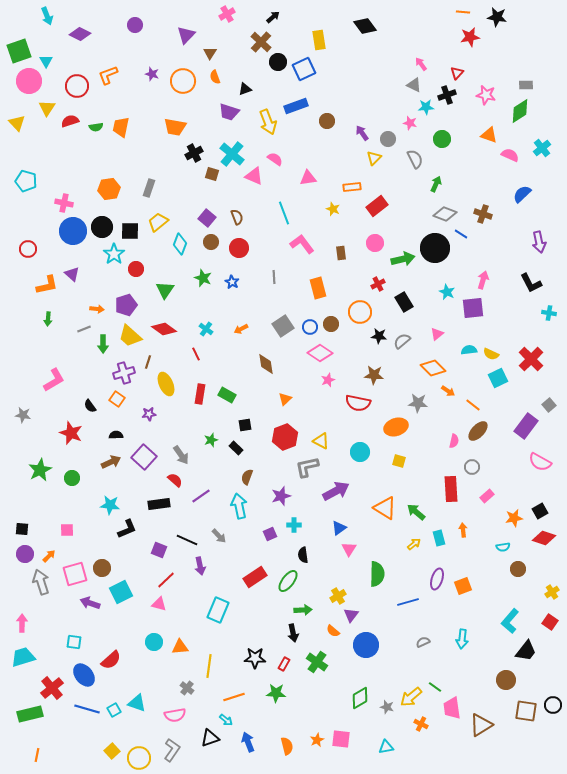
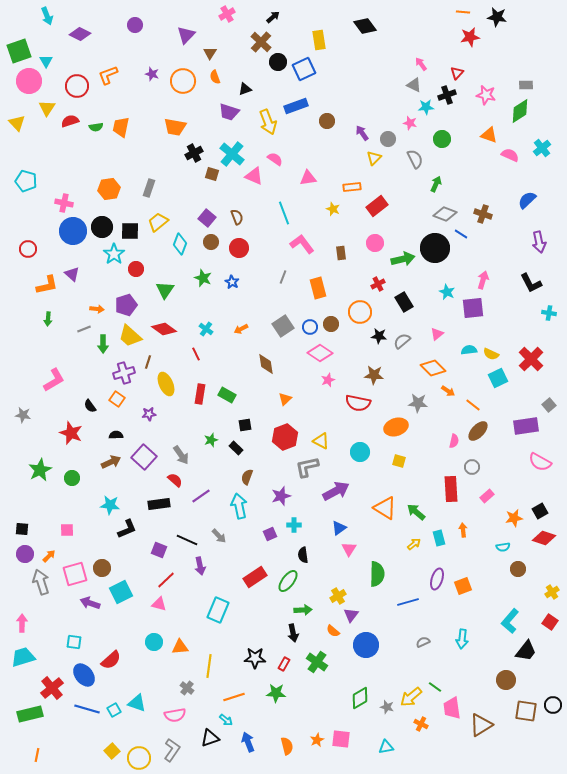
blue semicircle at (522, 194): moved 5 px right, 6 px down
gray line at (274, 277): moved 9 px right; rotated 24 degrees clockwise
purple rectangle at (526, 426): rotated 45 degrees clockwise
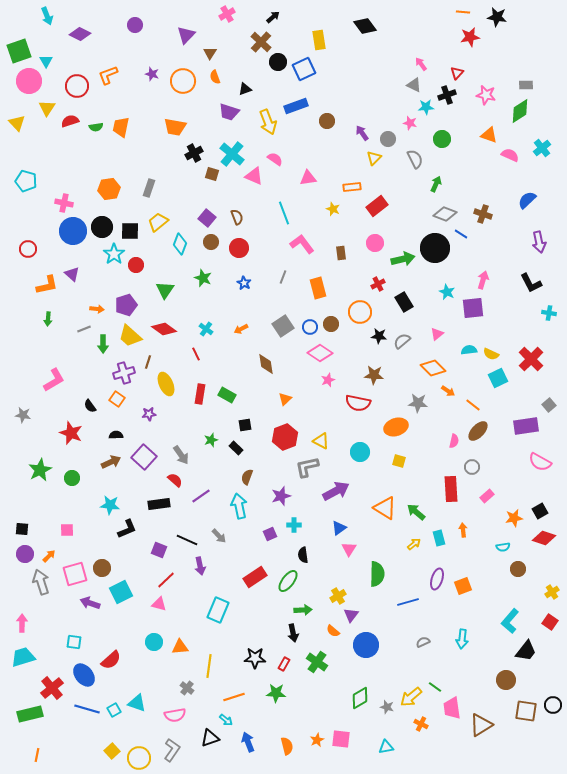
red circle at (136, 269): moved 4 px up
blue star at (232, 282): moved 12 px right, 1 px down
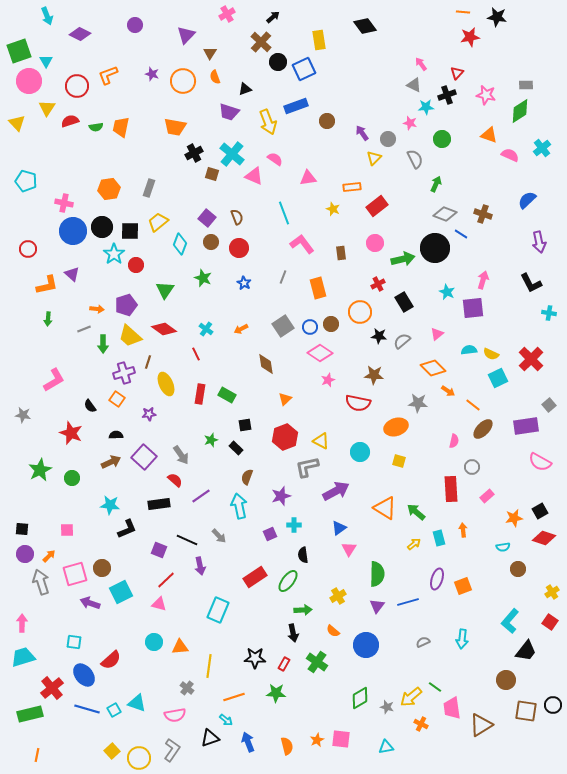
brown ellipse at (478, 431): moved 5 px right, 2 px up
purple triangle at (351, 615): moved 26 px right, 9 px up
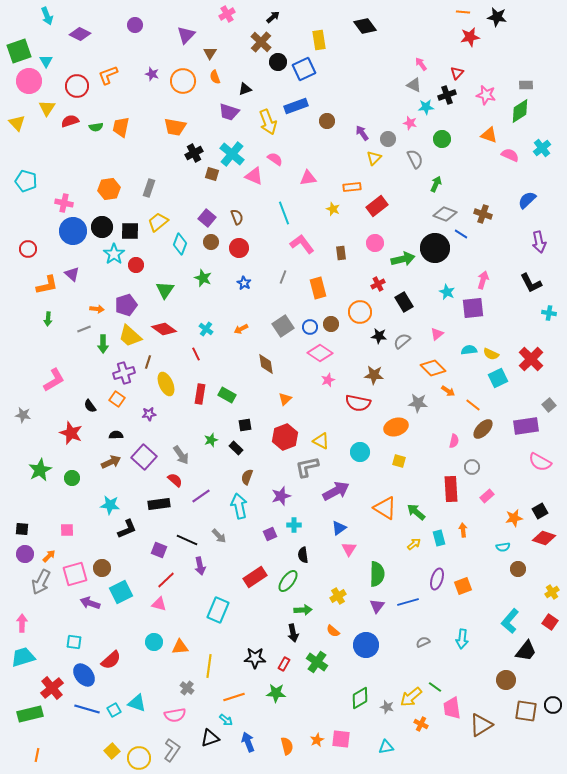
gray arrow at (41, 582): rotated 135 degrees counterclockwise
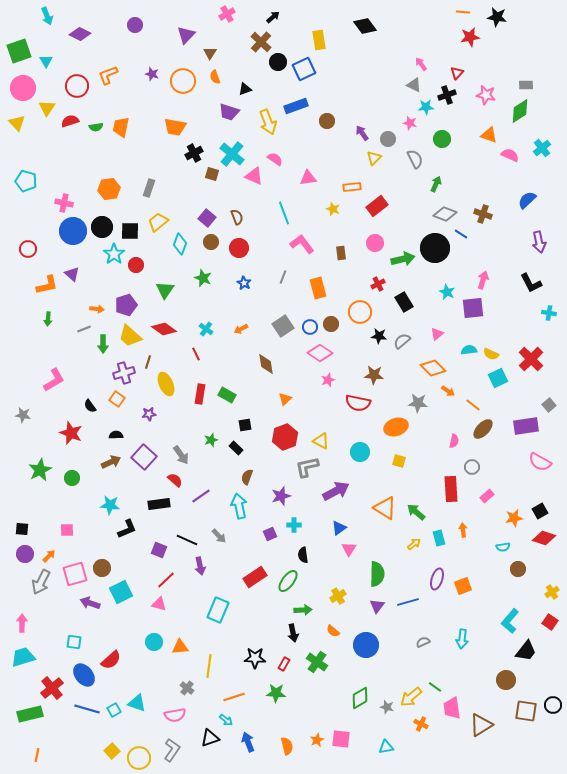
pink circle at (29, 81): moved 6 px left, 7 px down
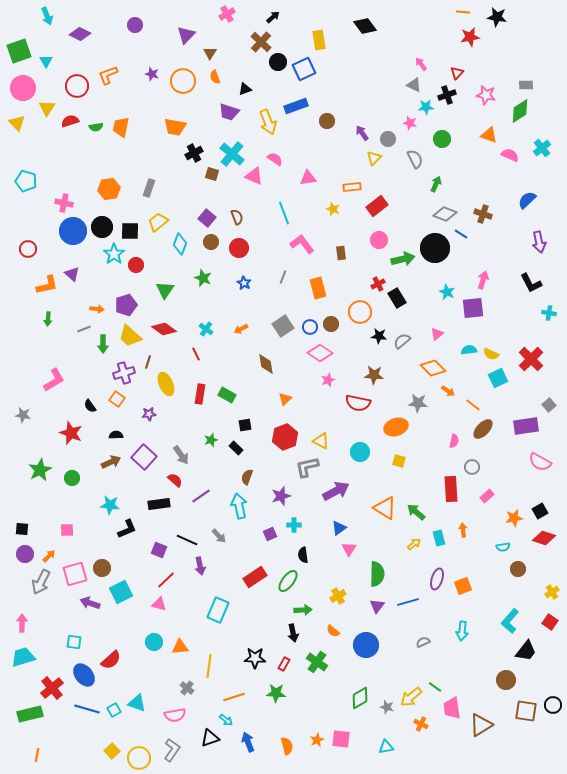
pink circle at (375, 243): moved 4 px right, 3 px up
black rectangle at (404, 302): moved 7 px left, 4 px up
cyan arrow at (462, 639): moved 8 px up
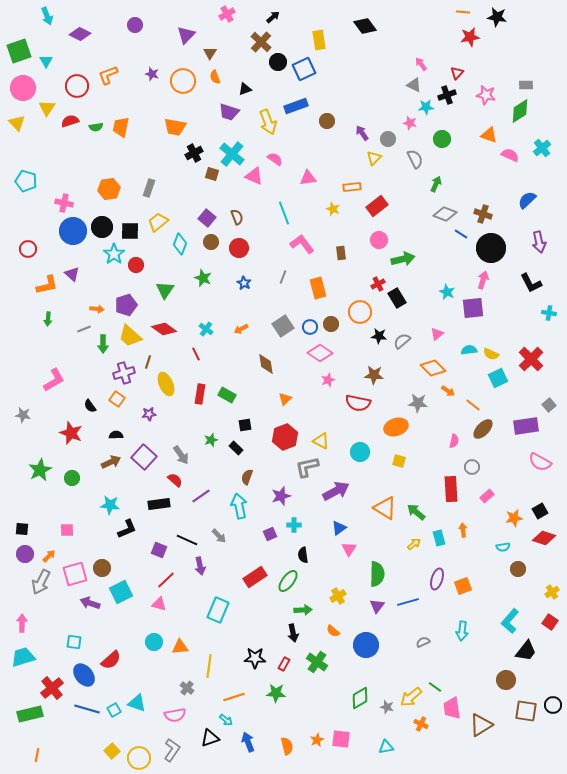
black circle at (435, 248): moved 56 px right
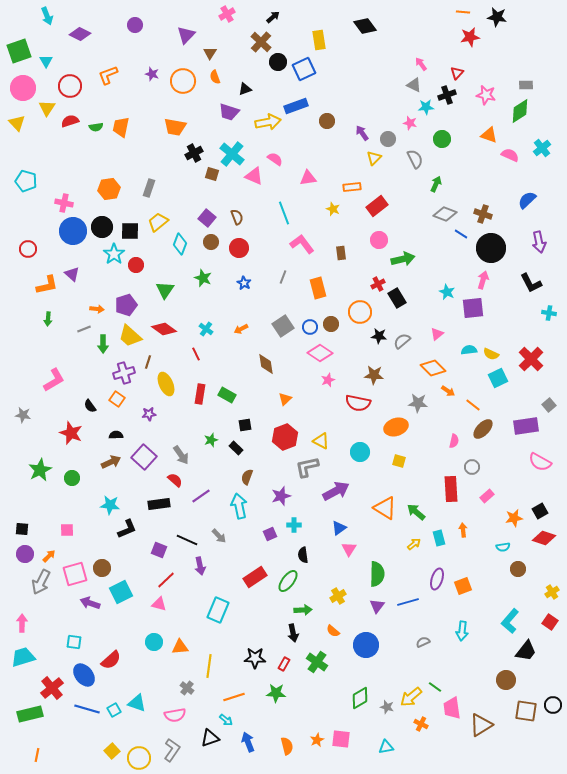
red circle at (77, 86): moved 7 px left
yellow arrow at (268, 122): rotated 80 degrees counterclockwise
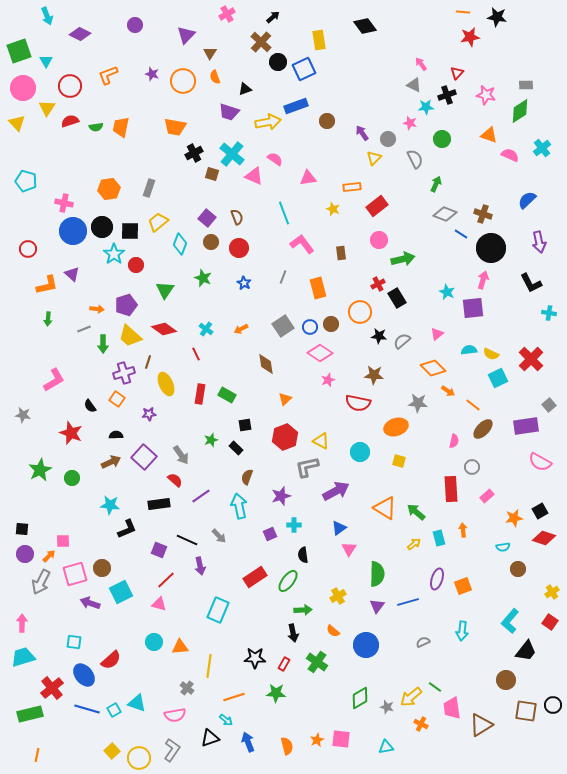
pink square at (67, 530): moved 4 px left, 11 px down
